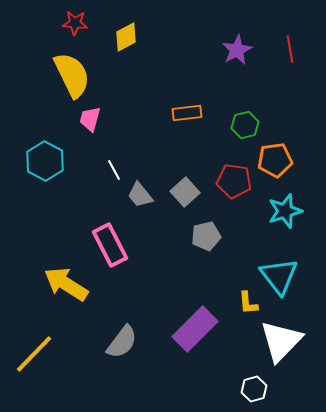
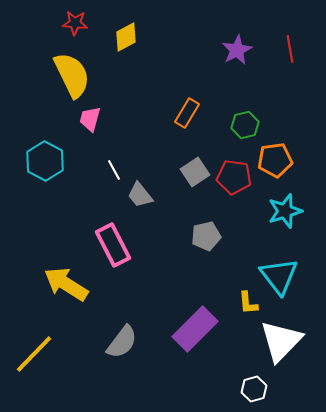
orange rectangle: rotated 52 degrees counterclockwise
red pentagon: moved 4 px up
gray square: moved 10 px right, 20 px up; rotated 8 degrees clockwise
pink rectangle: moved 3 px right
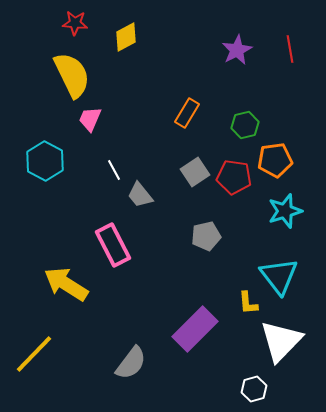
pink trapezoid: rotated 8 degrees clockwise
gray semicircle: moved 9 px right, 21 px down
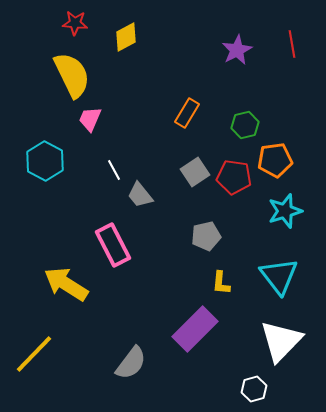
red line: moved 2 px right, 5 px up
yellow L-shape: moved 27 px left, 20 px up; rotated 10 degrees clockwise
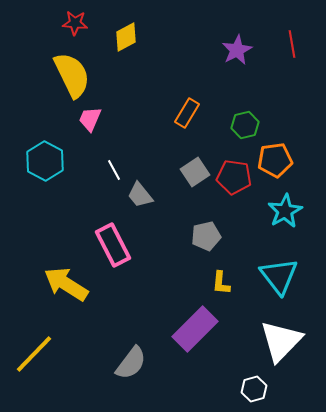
cyan star: rotated 12 degrees counterclockwise
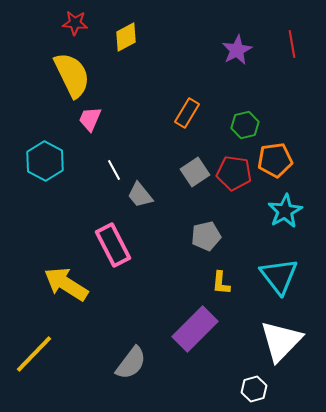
red pentagon: moved 4 px up
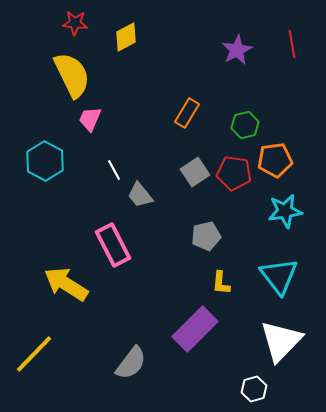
cyan star: rotated 20 degrees clockwise
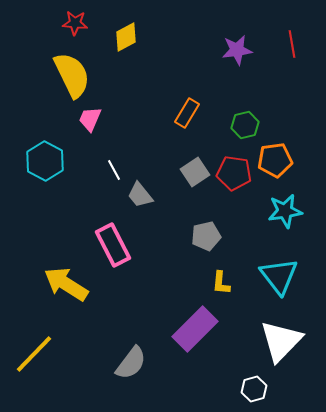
purple star: rotated 20 degrees clockwise
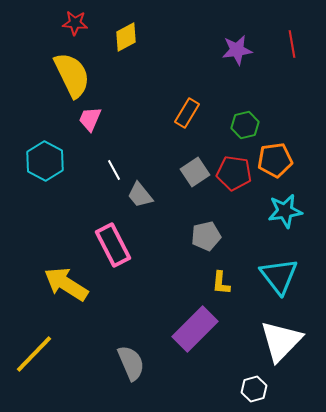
gray semicircle: rotated 60 degrees counterclockwise
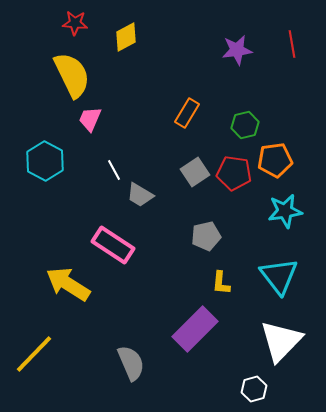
gray trapezoid: rotated 20 degrees counterclockwise
pink rectangle: rotated 30 degrees counterclockwise
yellow arrow: moved 2 px right
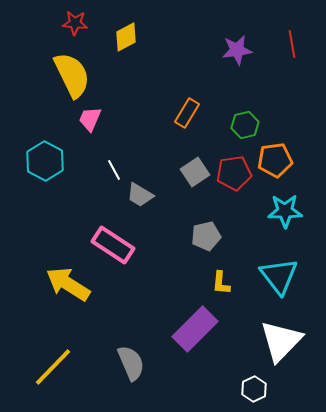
red pentagon: rotated 16 degrees counterclockwise
cyan star: rotated 8 degrees clockwise
yellow line: moved 19 px right, 13 px down
white hexagon: rotated 10 degrees counterclockwise
